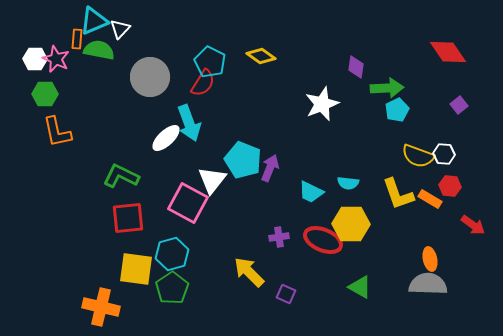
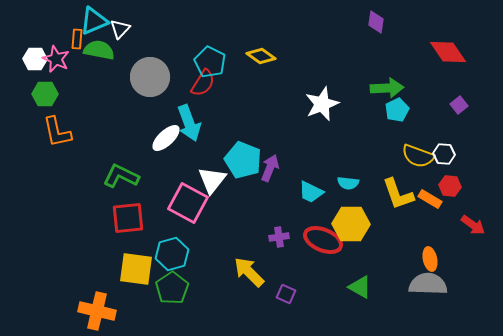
purple diamond at (356, 67): moved 20 px right, 45 px up
orange cross at (101, 307): moved 4 px left, 4 px down
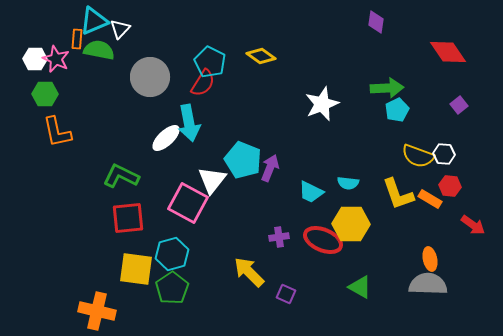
cyan arrow at (189, 123): rotated 9 degrees clockwise
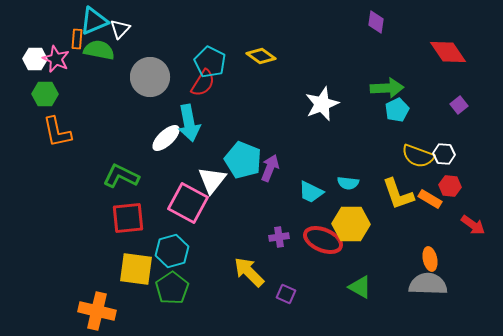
cyan hexagon at (172, 254): moved 3 px up
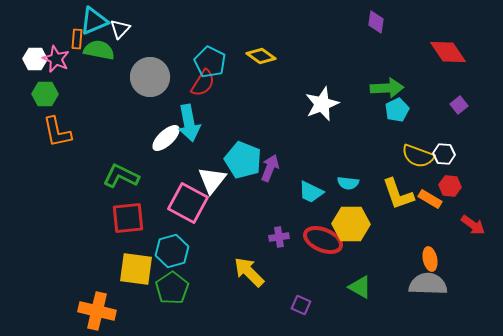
purple square at (286, 294): moved 15 px right, 11 px down
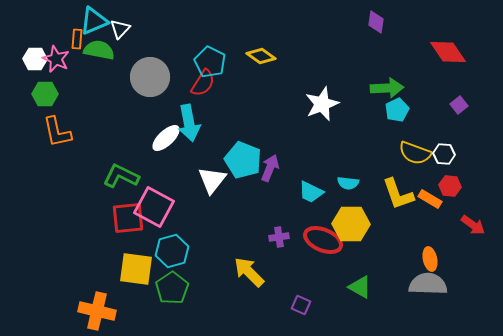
yellow semicircle at (418, 156): moved 3 px left, 3 px up
pink square at (188, 203): moved 34 px left, 4 px down
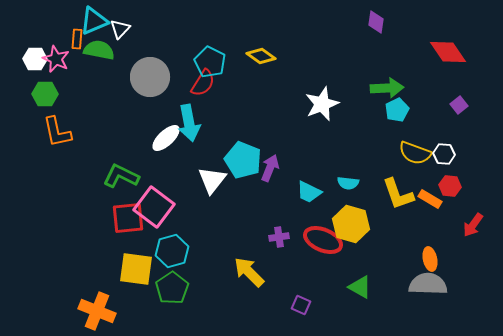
cyan trapezoid at (311, 192): moved 2 px left
pink square at (154, 207): rotated 9 degrees clockwise
yellow hexagon at (351, 224): rotated 15 degrees clockwise
red arrow at (473, 225): rotated 90 degrees clockwise
orange cross at (97, 311): rotated 9 degrees clockwise
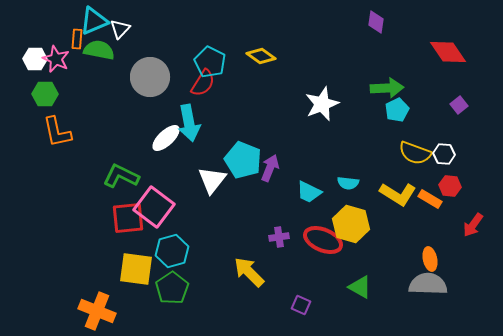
yellow L-shape at (398, 194): rotated 39 degrees counterclockwise
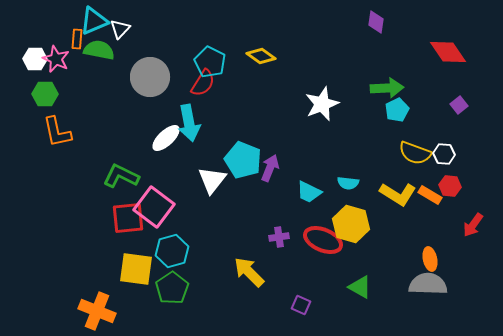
orange rectangle at (430, 199): moved 4 px up
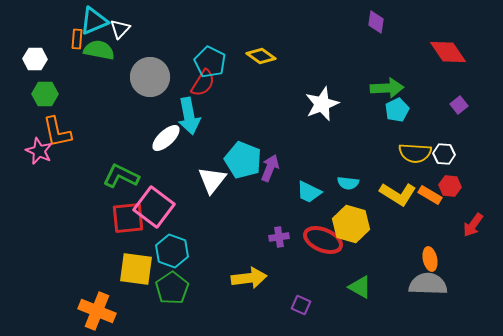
pink star at (56, 59): moved 17 px left, 92 px down
cyan arrow at (189, 123): moved 7 px up
yellow semicircle at (415, 153): rotated 16 degrees counterclockwise
cyan hexagon at (172, 251): rotated 24 degrees counterclockwise
yellow arrow at (249, 272): moved 6 px down; rotated 128 degrees clockwise
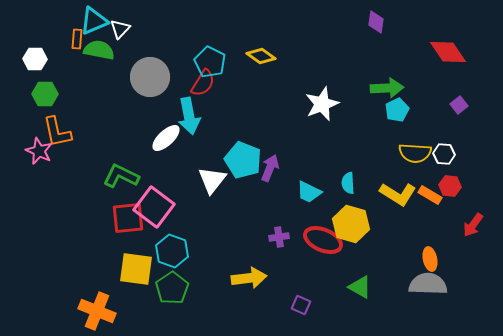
cyan semicircle at (348, 183): rotated 80 degrees clockwise
